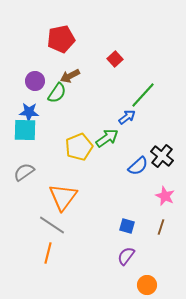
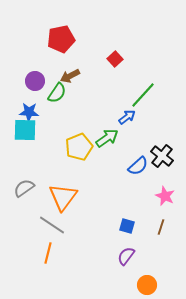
gray semicircle: moved 16 px down
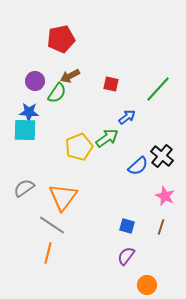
red square: moved 4 px left, 25 px down; rotated 35 degrees counterclockwise
green line: moved 15 px right, 6 px up
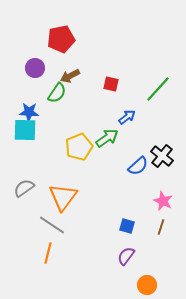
purple circle: moved 13 px up
pink star: moved 2 px left, 5 px down
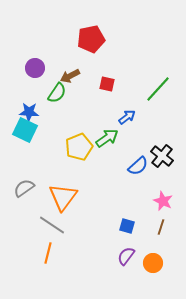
red pentagon: moved 30 px right
red square: moved 4 px left
cyan square: rotated 25 degrees clockwise
orange circle: moved 6 px right, 22 px up
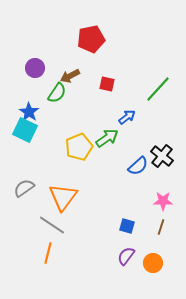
blue star: rotated 30 degrees clockwise
pink star: rotated 24 degrees counterclockwise
